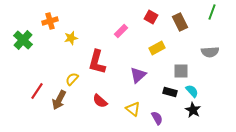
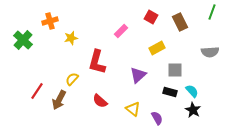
gray square: moved 6 px left, 1 px up
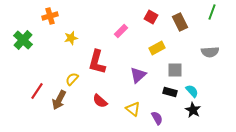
orange cross: moved 5 px up
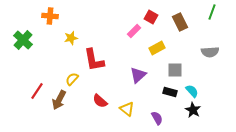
orange cross: rotated 21 degrees clockwise
pink rectangle: moved 13 px right
red L-shape: moved 3 px left, 2 px up; rotated 25 degrees counterclockwise
yellow triangle: moved 6 px left
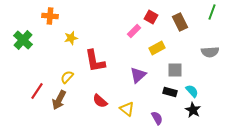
red L-shape: moved 1 px right, 1 px down
yellow semicircle: moved 5 px left, 2 px up
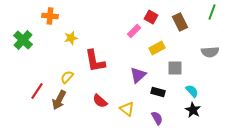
gray square: moved 2 px up
black rectangle: moved 12 px left
